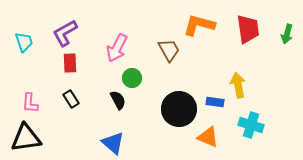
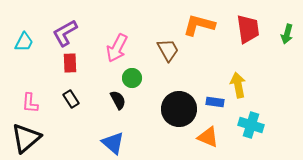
cyan trapezoid: rotated 45 degrees clockwise
brown trapezoid: moved 1 px left
black triangle: rotated 32 degrees counterclockwise
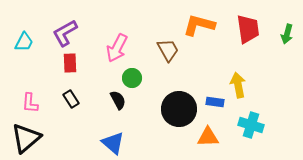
orange triangle: rotated 25 degrees counterclockwise
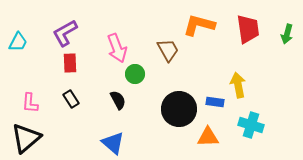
cyan trapezoid: moved 6 px left
pink arrow: rotated 48 degrees counterclockwise
green circle: moved 3 px right, 4 px up
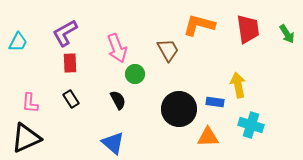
green arrow: rotated 48 degrees counterclockwise
black triangle: rotated 16 degrees clockwise
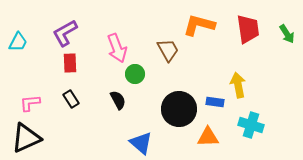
pink L-shape: rotated 80 degrees clockwise
blue triangle: moved 28 px right
